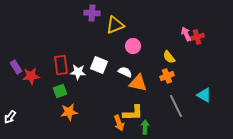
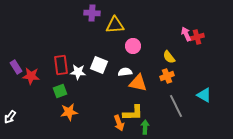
yellow triangle: rotated 18 degrees clockwise
white semicircle: rotated 32 degrees counterclockwise
red star: rotated 12 degrees clockwise
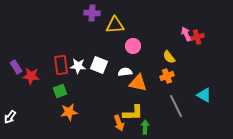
white star: moved 6 px up
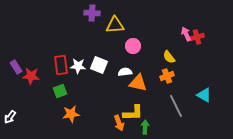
orange star: moved 2 px right, 2 px down
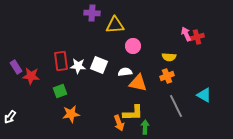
yellow semicircle: rotated 48 degrees counterclockwise
red rectangle: moved 4 px up
